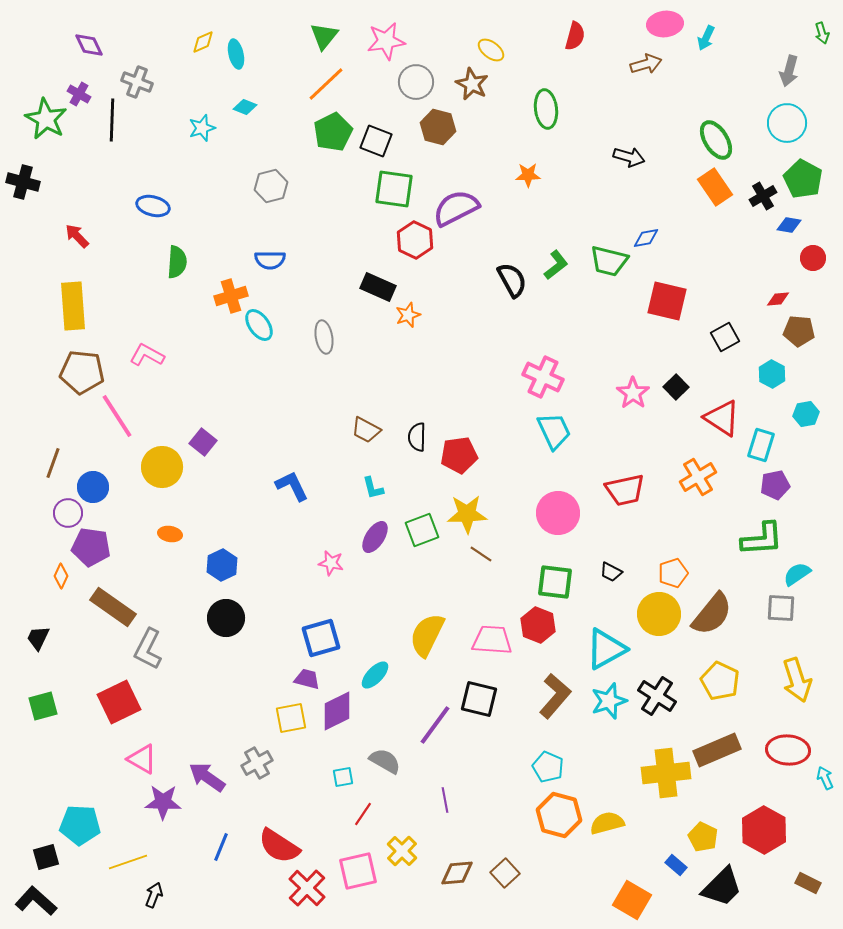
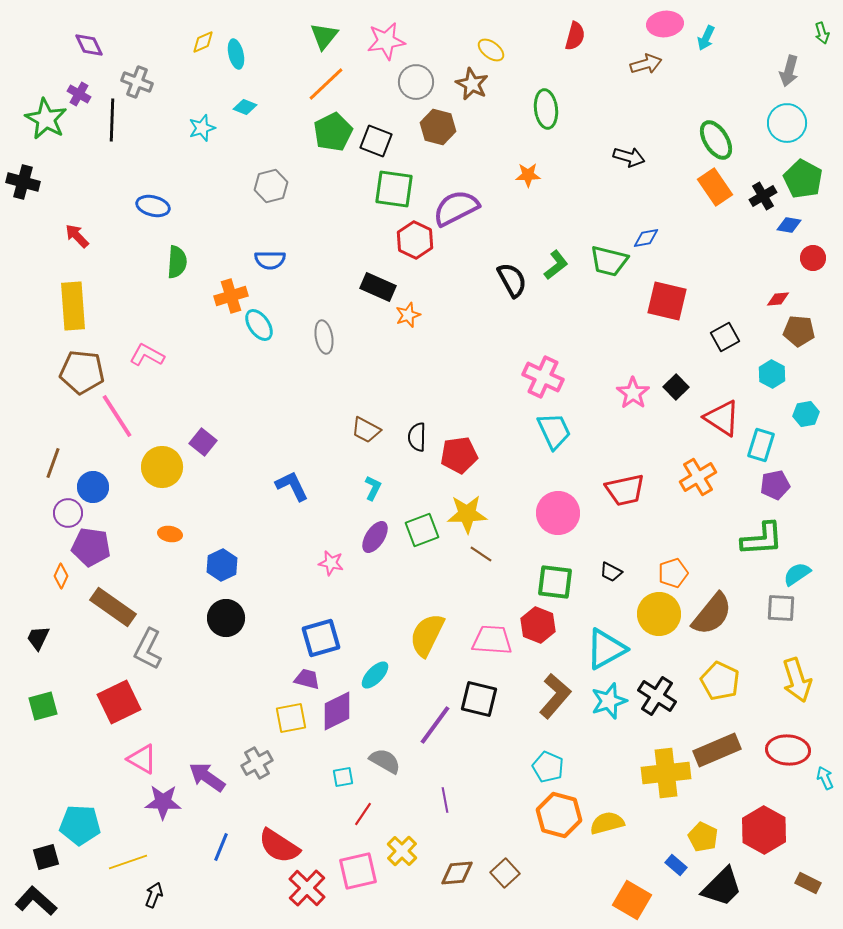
cyan L-shape at (373, 488): rotated 140 degrees counterclockwise
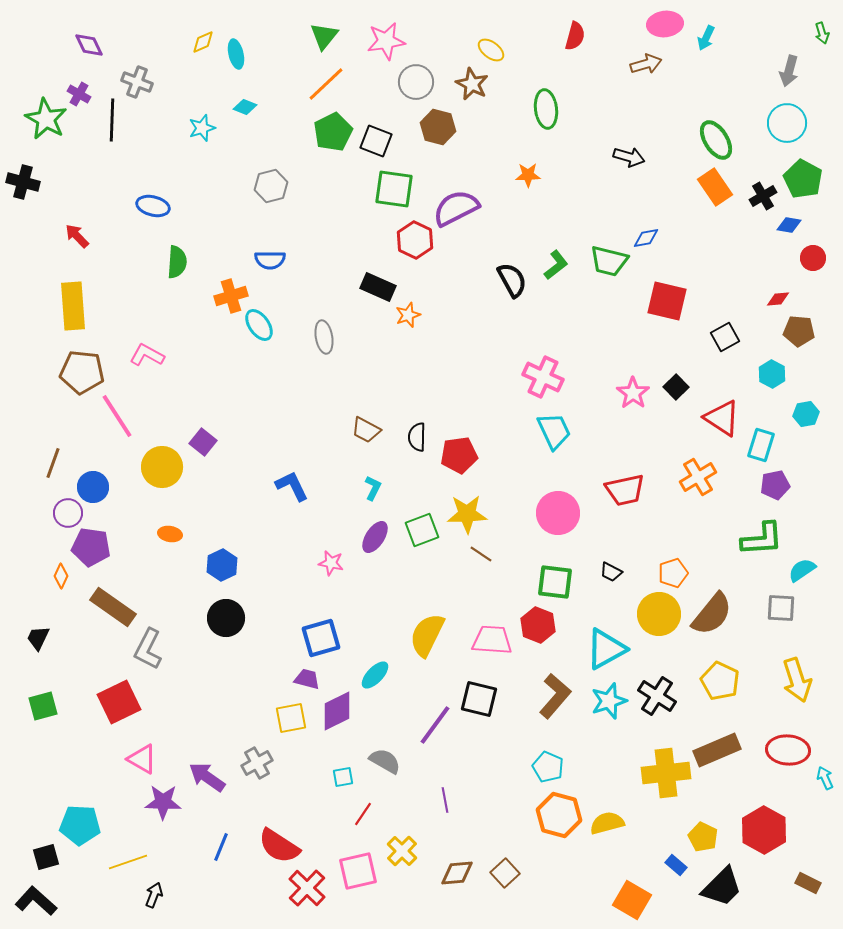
cyan semicircle at (797, 574): moved 5 px right, 4 px up
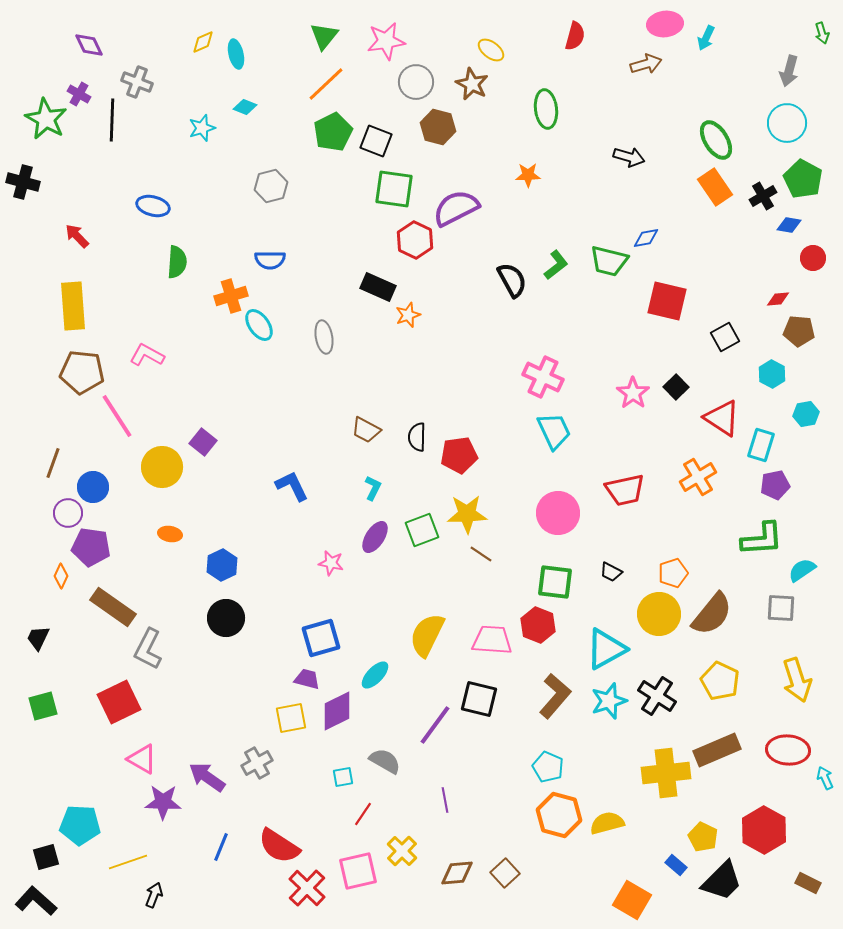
black trapezoid at (722, 887): moved 6 px up
